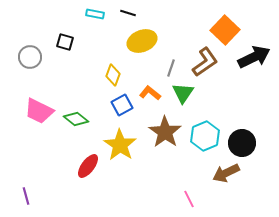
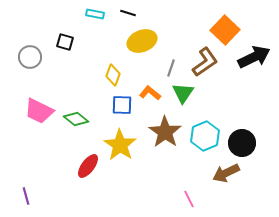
blue square: rotated 30 degrees clockwise
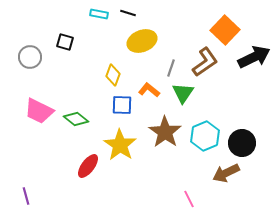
cyan rectangle: moved 4 px right
orange L-shape: moved 1 px left, 3 px up
